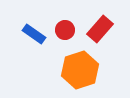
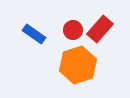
red circle: moved 8 px right
orange hexagon: moved 2 px left, 5 px up
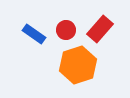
red circle: moved 7 px left
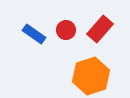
orange hexagon: moved 13 px right, 11 px down
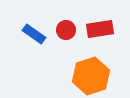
red rectangle: rotated 40 degrees clockwise
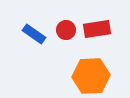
red rectangle: moved 3 px left
orange hexagon: rotated 15 degrees clockwise
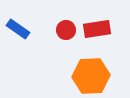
blue rectangle: moved 16 px left, 5 px up
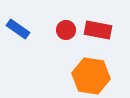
red rectangle: moved 1 px right, 1 px down; rotated 20 degrees clockwise
orange hexagon: rotated 12 degrees clockwise
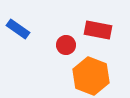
red circle: moved 15 px down
orange hexagon: rotated 12 degrees clockwise
